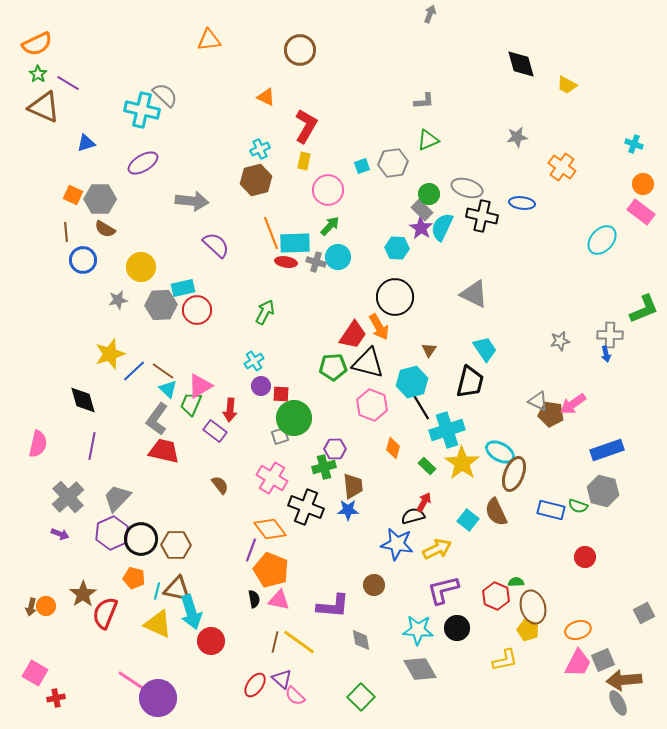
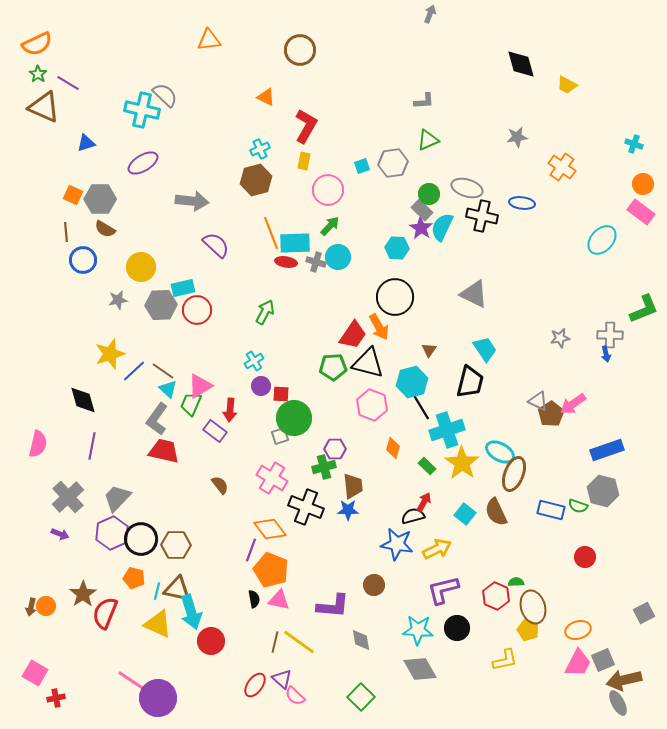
gray star at (560, 341): moved 3 px up
brown pentagon at (551, 414): rotated 30 degrees clockwise
cyan square at (468, 520): moved 3 px left, 6 px up
brown arrow at (624, 680): rotated 8 degrees counterclockwise
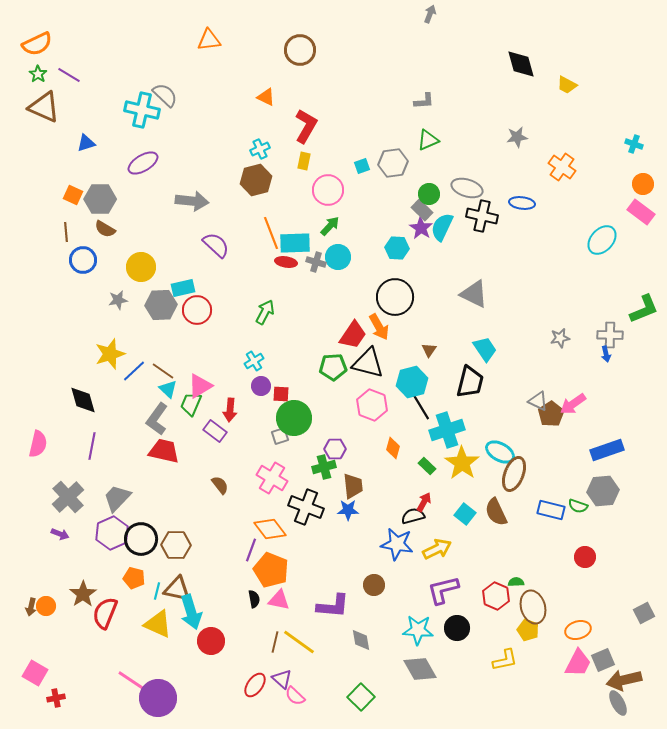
purple line at (68, 83): moved 1 px right, 8 px up
gray hexagon at (603, 491): rotated 20 degrees counterclockwise
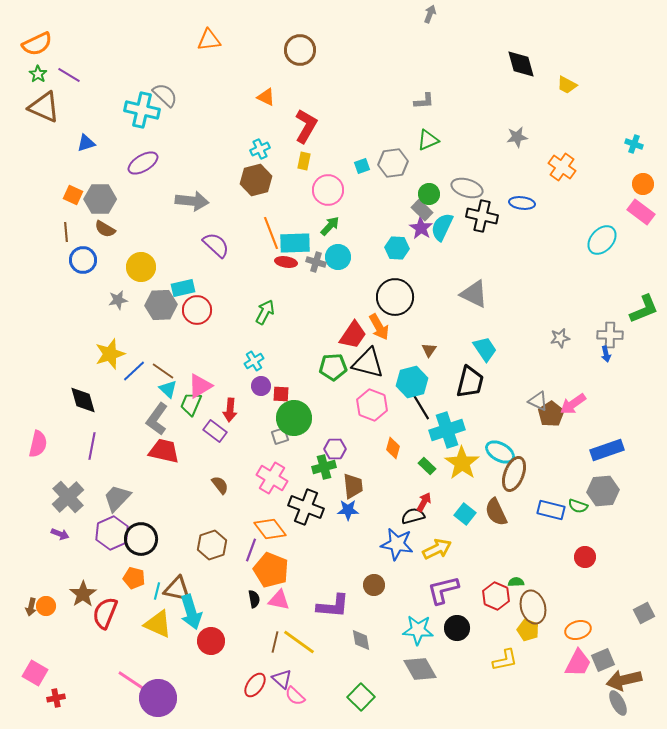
brown hexagon at (176, 545): moved 36 px right; rotated 20 degrees counterclockwise
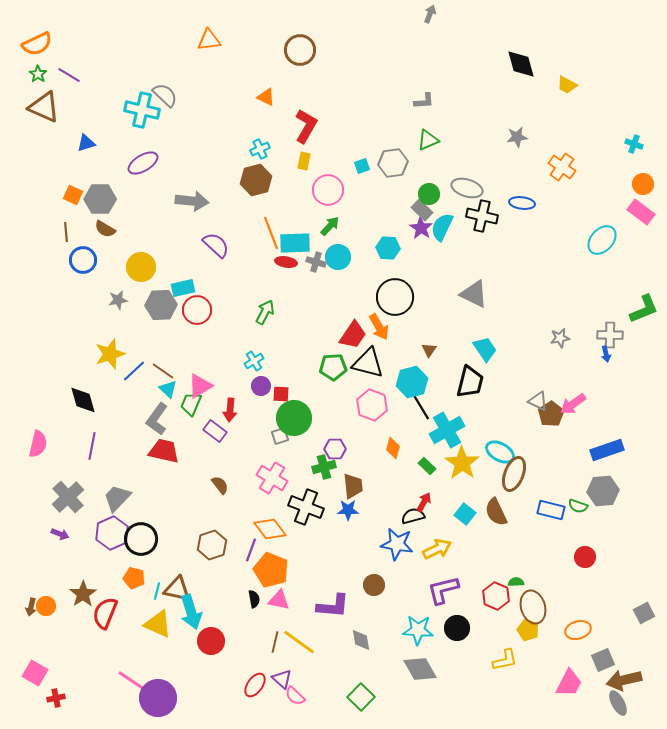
cyan hexagon at (397, 248): moved 9 px left
cyan cross at (447, 430): rotated 12 degrees counterclockwise
pink trapezoid at (578, 663): moved 9 px left, 20 px down
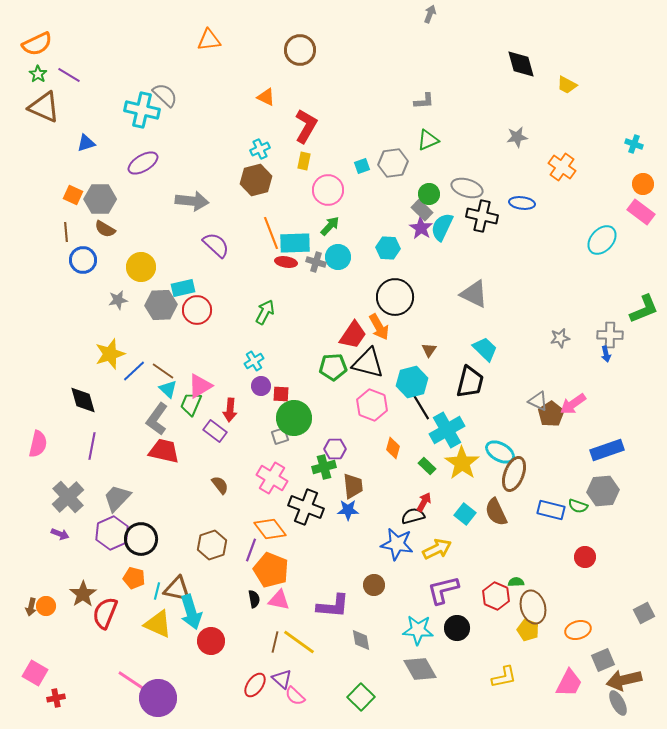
cyan trapezoid at (485, 349): rotated 12 degrees counterclockwise
yellow L-shape at (505, 660): moved 1 px left, 17 px down
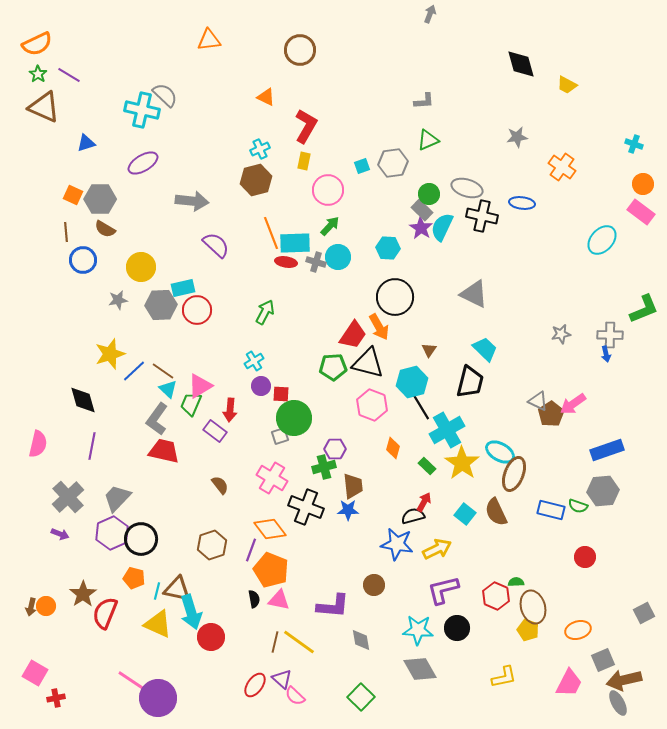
gray star at (560, 338): moved 1 px right, 4 px up
red circle at (211, 641): moved 4 px up
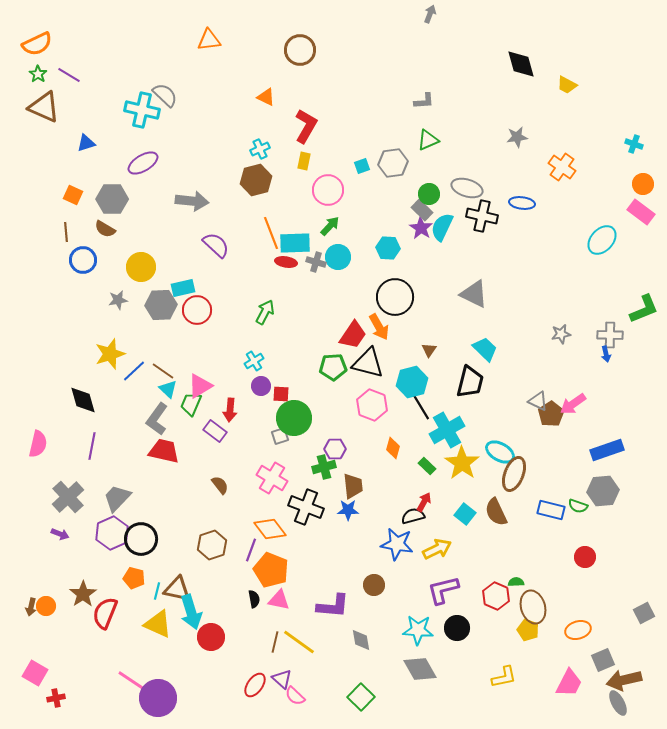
gray hexagon at (100, 199): moved 12 px right
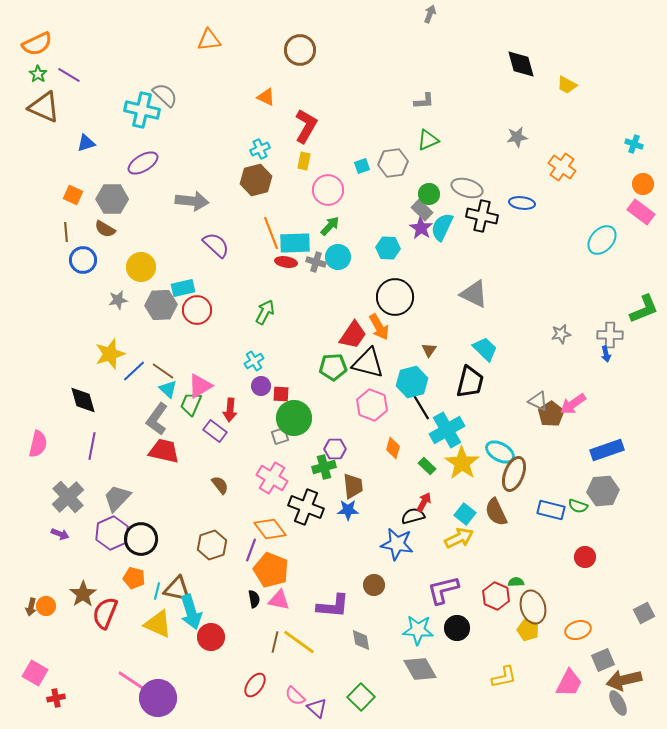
yellow arrow at (437, 549): moved 22 px right, 11 px up
purple triangle at (282, 679): moved 35 px right, 29 px down
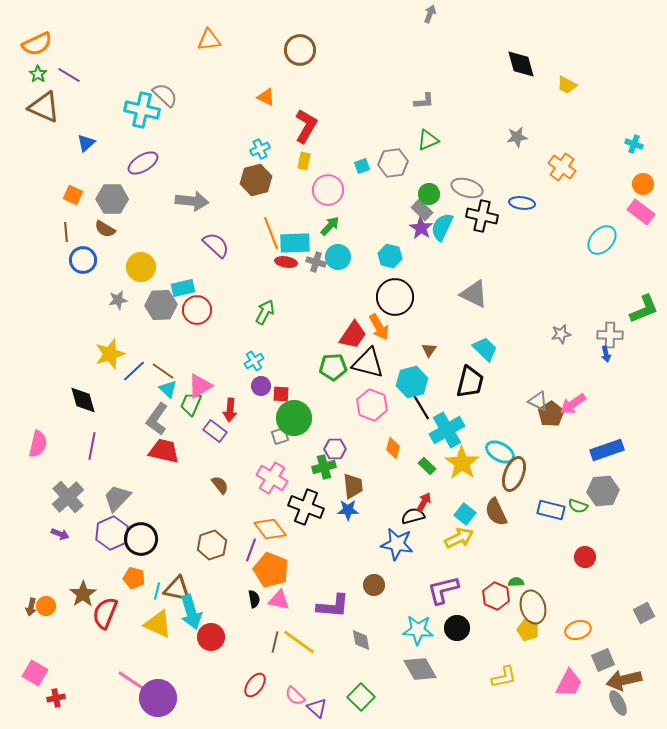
blue triangle at (86, 143): rotated 24 degrees counterclockwise
cyan hexagon at (388, 248): moved 2 px right, 8 px down; rotated 10 degrees clockwise
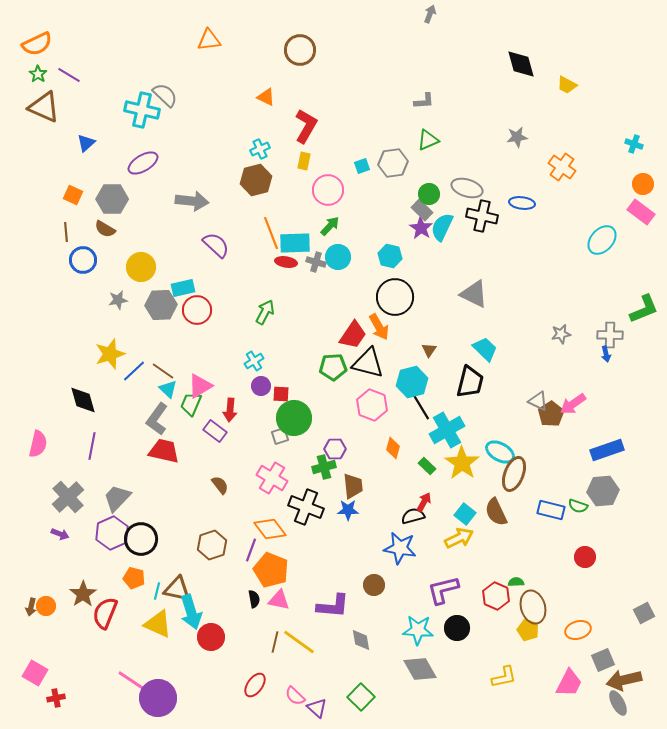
blue star at (397, 544): moved 3 px right, 4 px down
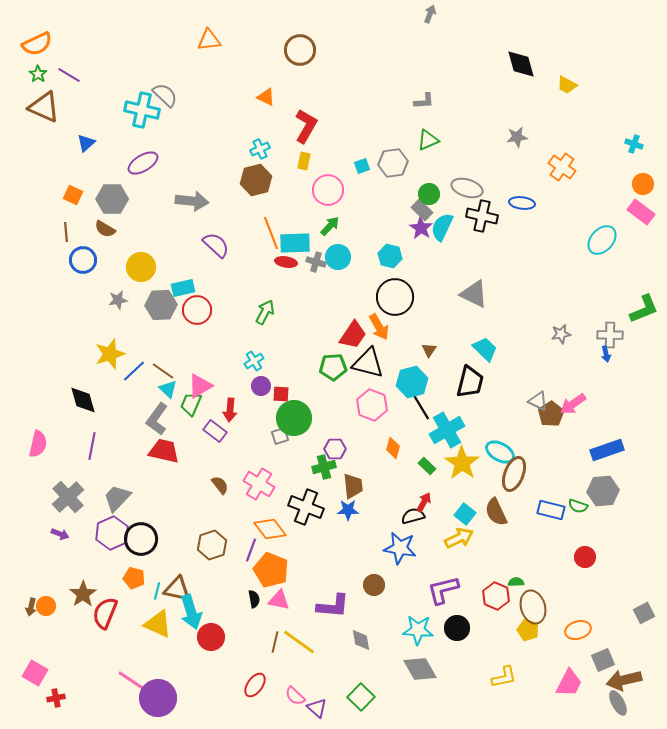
pink cross at (272, 478): moved 13 px left, 6 px down
